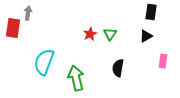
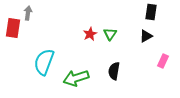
pink rectangle: rotated 16 degrees clockwise
black semicircle: moved 4 px left, 3 px down
green arrow: rotated 95 degrees counterclockwise
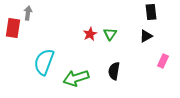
black rectangle: rotated 14 degrees counterclockwise
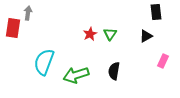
black rectangle: moved 5 px right
green arrow: moved 3 px up
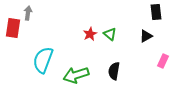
green triangle: rotated 24 degrees counterclockwise
cyan semicircle: moved 1 px left, 2 px up
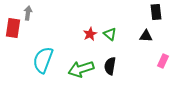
black triangle: rotated 32 degrees clockwise
black semicircle: moved 4 px left, 5 px up
green arrow: moved 5 px right, 6 px up
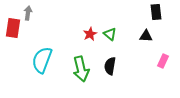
cyan semicircle: moved 1 px left
green arrow: rotated 85 degrees counterclockwise
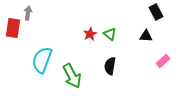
black rectangle: rotated 21 degrees counterclockwise
pink rectangle: rotated 24 degrees clockwise
green arrow: moved 9 px left, 7 px down; rotated 15 degrees counterclockwise
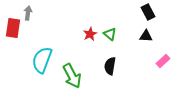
black rectangle: moved 8 px left
